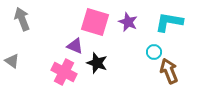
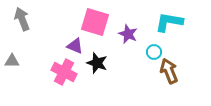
purple star: moved 12 px down
gray triangle: rotated 35 degrees counterclockwise
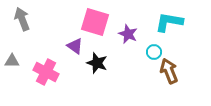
purple triangle: rotated 12 degrees clockwise
pink cross: moved 18 px left
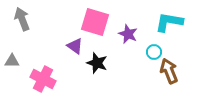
pink cross: moved 3 px left, 7 px down
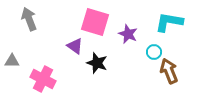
gray arrow: moved 7 px right
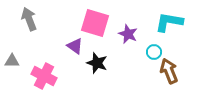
pink square: moved 1 px down
pink cross: moved 1 px right, 3 px up
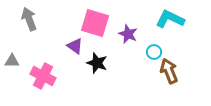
cyan L-shape: moved 1 px right, 3 px up; rotated 16 degrees clockwise
pink cross: moved 1 px left
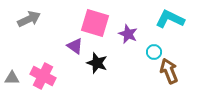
gray arrow: rotated 85 degrees clockwise
gray triangle: moved 17 px down
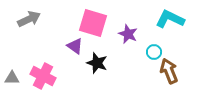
pink square: moved 2 px left
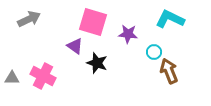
pink square: moved 1 px up
purple star: rotated 18 degrees counterclockwise
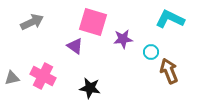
gray arrow: moved 3 px right, 3 px down
purple star: moved 5 px left, 5 px down; rotated 12 degrees counterclockwise
cyan circle: moved 3 px left
black star: moved 7 px left, 25 px down; rotated 10 degrees counterclockwise
gray triangle: rotated 14 degrees counterclockwise
